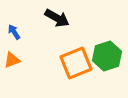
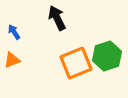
black arrow: rotated 145 degrees counterclockwise
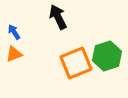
black arrow: moved 1 px right, 1 px up
orange triangle: moved 2 px right, 6 px up
